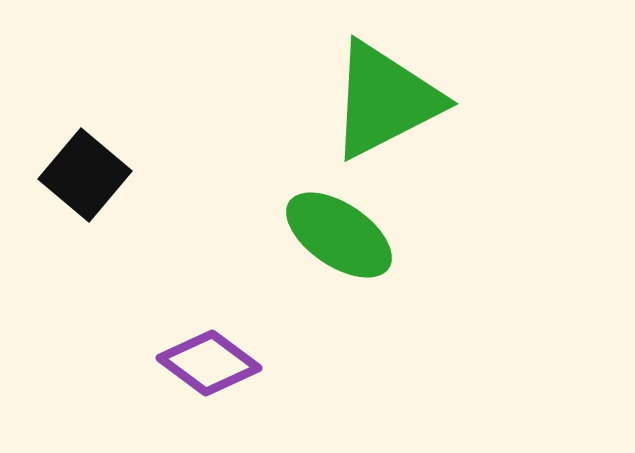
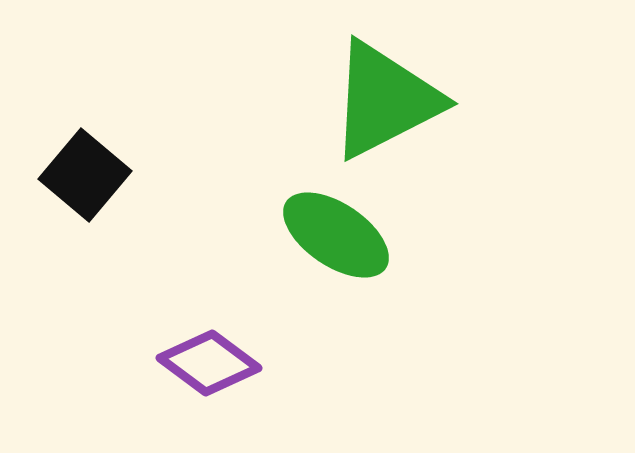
green ellipse: moved 3 px left
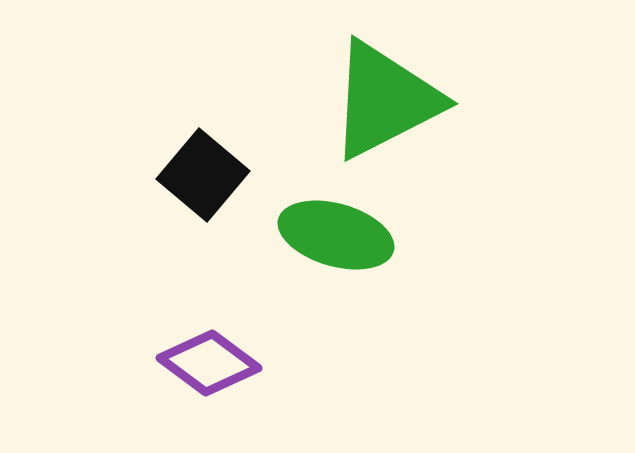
black square: moved 118 px right
green ellipse: rotated 18 degrees counterclockwise
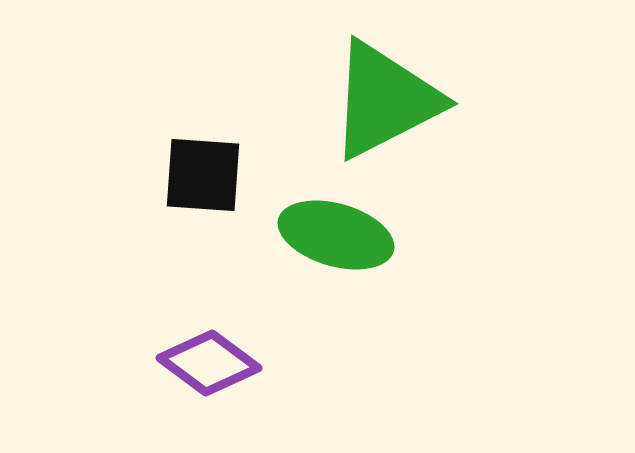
black square: rotated 36 degrees counterclockwise
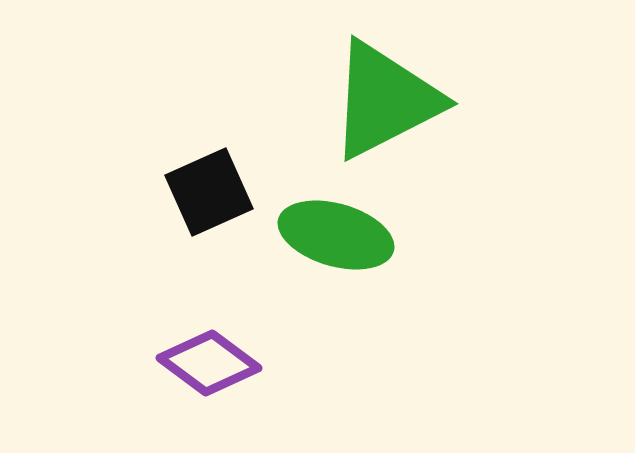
black square: moved 6 px right, 17 px down; rotated 28 degrees counterclockwise
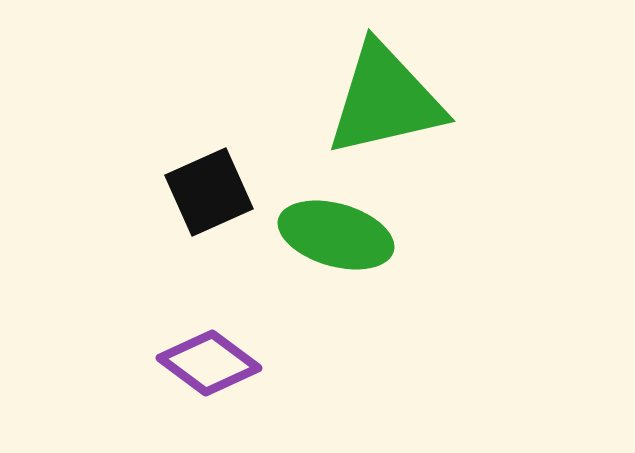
green triangle: rotated 14 degrees clockwise
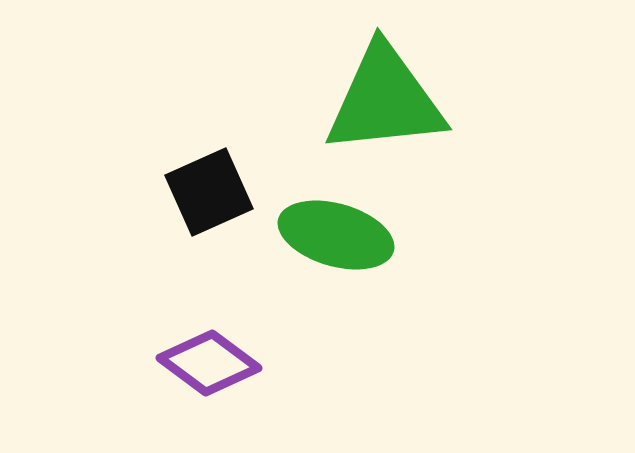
green triangle: rotated 7 degrees clockwise
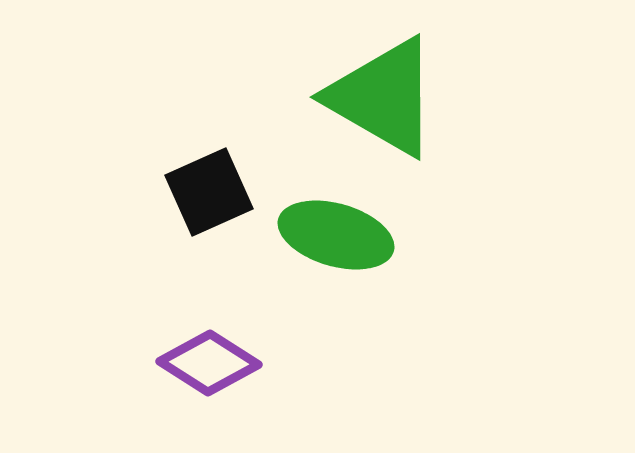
green triangle: moved 2 px left, 3 px up; rotated 36 degrees clockwise
purple diamond: rotated 4 degrees counterclockwise
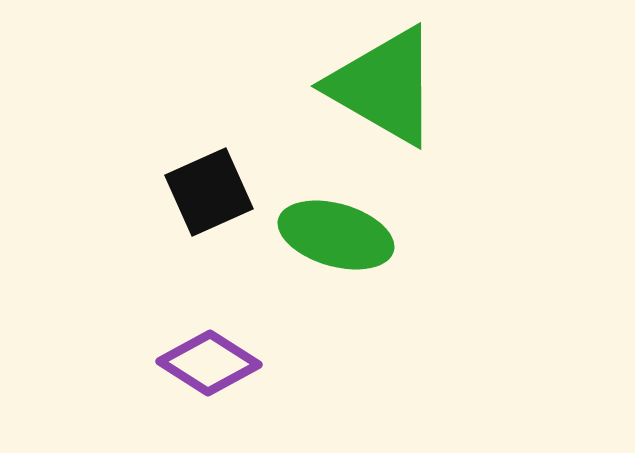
green triangle: moved 1 px right, 11 px up
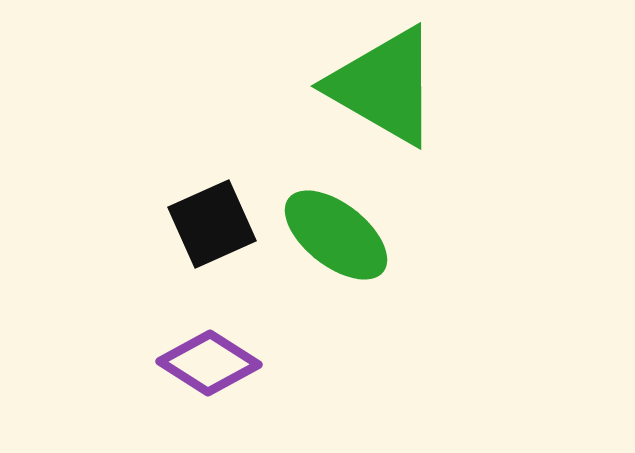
black square: moved 3 px right, 32 px down
green ellipse: rotated 22 degrees clockwise
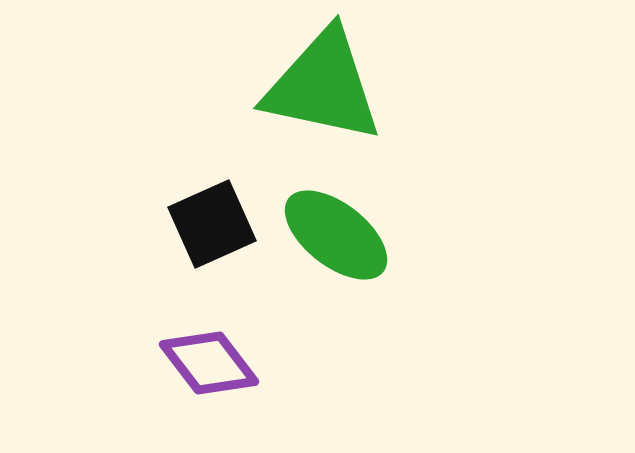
green triangle: moved 61 px left; rotated 18 degrees counterclockwise
purple diamond: rotated 20 degrees clockwise
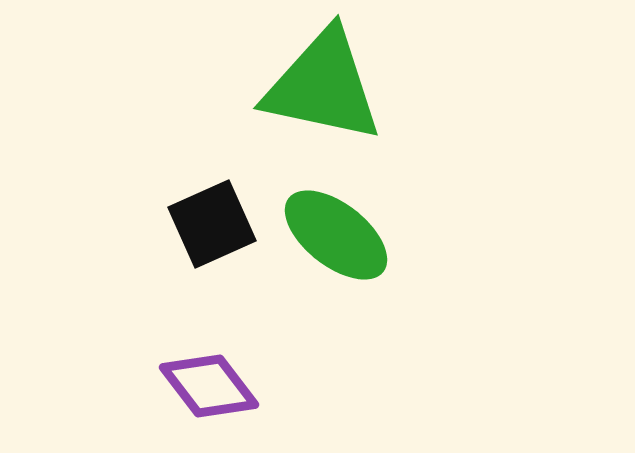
purple diamond: moved 23 px down
